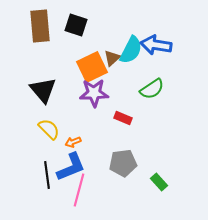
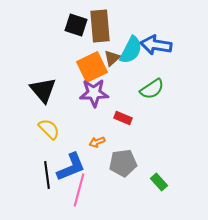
brown rectangle: moved 60 px right
orange arrow: moved 24 px right
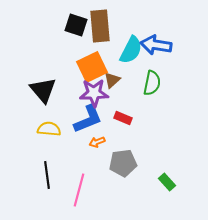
brown triangle: moved 22 px down
green semicircle: moved 6 px up; rotated 45 degrees counterclockwise
yellow semicircle: rotated 40 degrees counterclockwise
blue L-shape: moved 17 px right, 48 px up
green rectangle: moved 8 px right
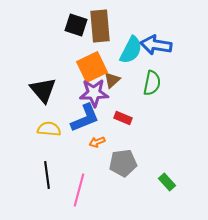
blue L-shape: moved 3 px left, 1 px up
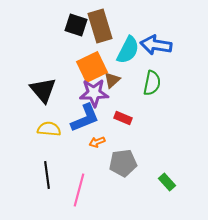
brown rectangle: rotated 12 degrees counterclockwise
cyan semicircle: moved 3 px left
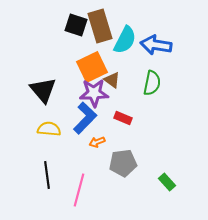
cyan semicircle: moved 3 px left, 10 px up
brown triangle: rotated 42 degrees counterclockwise
blue L-shape: rotated 24 degrees counterclockwise
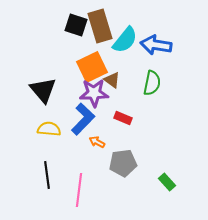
cyan semicircle: rotated 12 degrees clockwise
blue L-shape: moved 2 px left, 1 px down
orange arrow: rotated 49 degrees clockwise
pink line: rotated 8 degrees counterclockwise
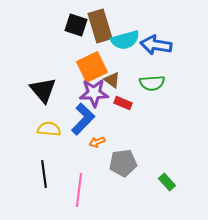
cyan semicircle: rotated 36 degrees clockwise
green semicircle: rotated 75 degrees clockwise
red rectangle: moved 15 px up
orange arrow: rotated 49 degrees counterclockwise
black line: moved 3 px left, 1 px up
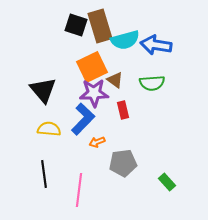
brown triangle: moved 3 px right
red rectangle: moved 7 px down; rotated 54 degrees clockwise
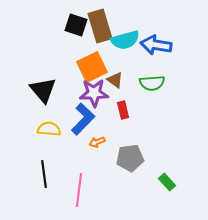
gray pentagon: moved 7 px right, 5 px up
